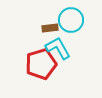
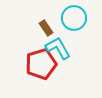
cyan circle: moved 3 px right, 2 px up
brown rectangle: moved 4 px left; rotated 63 degrees clockwise
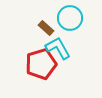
cyan circle: moved 4 px left
brown rectangle: rotated 14 degrees counterclockwise
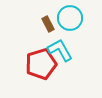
brown rectangle: moved 2 px right, 4 px up; rotated 21 degrees clockwise
cyan L-shape: moved 2 px right, 2 px down
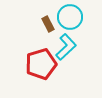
cyan circle: moved 1 px up
cyan L-shape: moved 6 px right, 3 px up; rotated 76 degrees clockwise
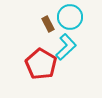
red pentagon: rotated 24 degrees counterclockwise
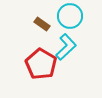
cyan circle: moved 1 px up
brown rectangle: moved 6 px left; rotated 28 degrees counterclockwise
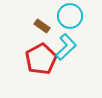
brown rectangle: moved 2 px down
red pentagon: moved 5 px up; rotated 12 degrees clockwise
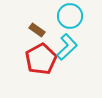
brown rectangle: moved 5 px left, 4 px down
cyan L-shape: moved 1 px right
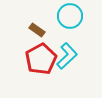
cyan L-shape: moved 9 px down
